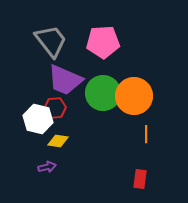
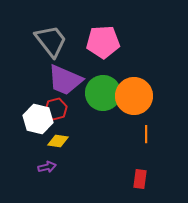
red hexagon: moved 1 px right, 1 px down; rotated 10 degrees counterclockwise
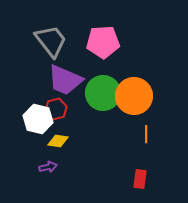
purple arrow: moved 1 px right
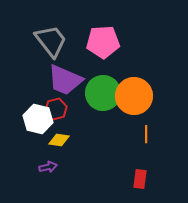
yellow diamond: moved 1 px right, 1 px up
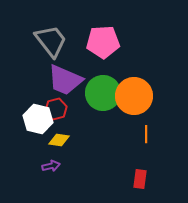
purple arrow: moved 3 px right, 1 px up
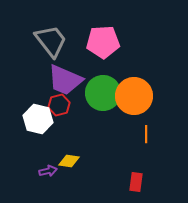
red hexagon: moved 3 px right, 4 px up
yellow diamond: moved 10 px right, 21 px down
purple arrow: moved 3 px left, 5 px down
red rectangle: moved 4 px left, 3 px down
